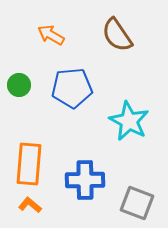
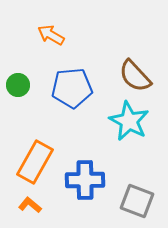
brown semicircle: moved 18 px right, 41 px down; rotated 9 degrees counterclockwise
green circle: moved 1 px left
orange rectangle: moved 6 px right, 2 px up; rotated 24 degrees clockwise
gray square: moved 2 px up
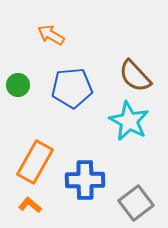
gray square: moved 1 px left, 2 px down; rotated 32 degrees clockwise
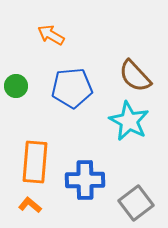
green circle: moved 2 px left, 1 px down
orange rectangle: rotated 24 degrees counterclockwise
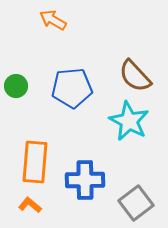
orange arrow: moved 2 px right, 15 px up
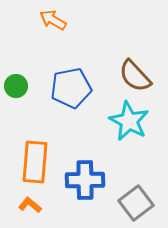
blue pentagon: moved 1 px left; rotated 6 degrees counterclockwise
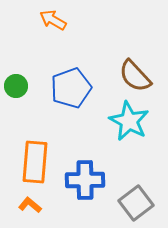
blue pentagon: rotated 9 degrees counterclockwise
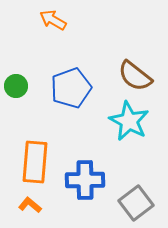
brown semicircle: rotated 9 degrees counterclockwise
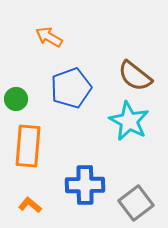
orange arrow: moved 4 px left, 17 px down
green circle: moved 13 px down
orange rectangle: moved 7 px left, 16 px up
blue cross: moved 5 px down
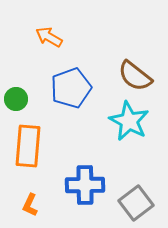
orange L-shape: rotated 105 degrees counterclockwise
